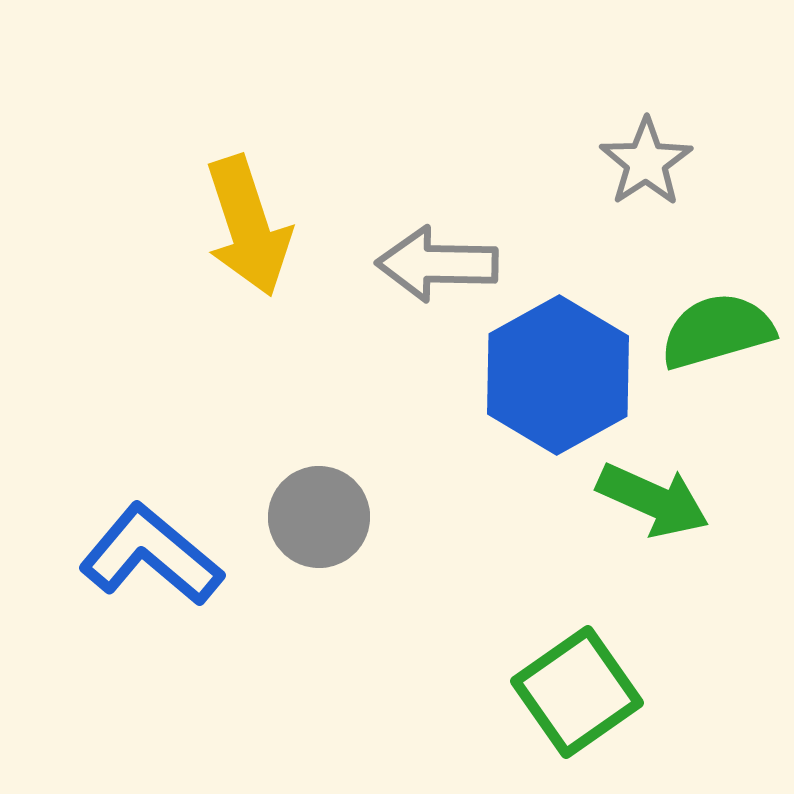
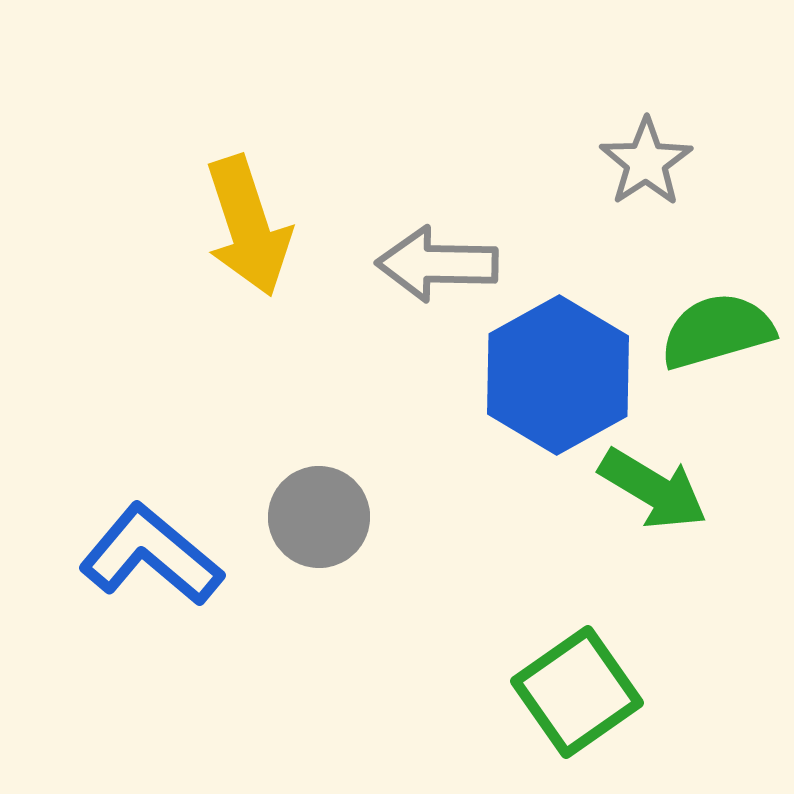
green arrow: moved 11 px up; rotated 7 degrees clockwise
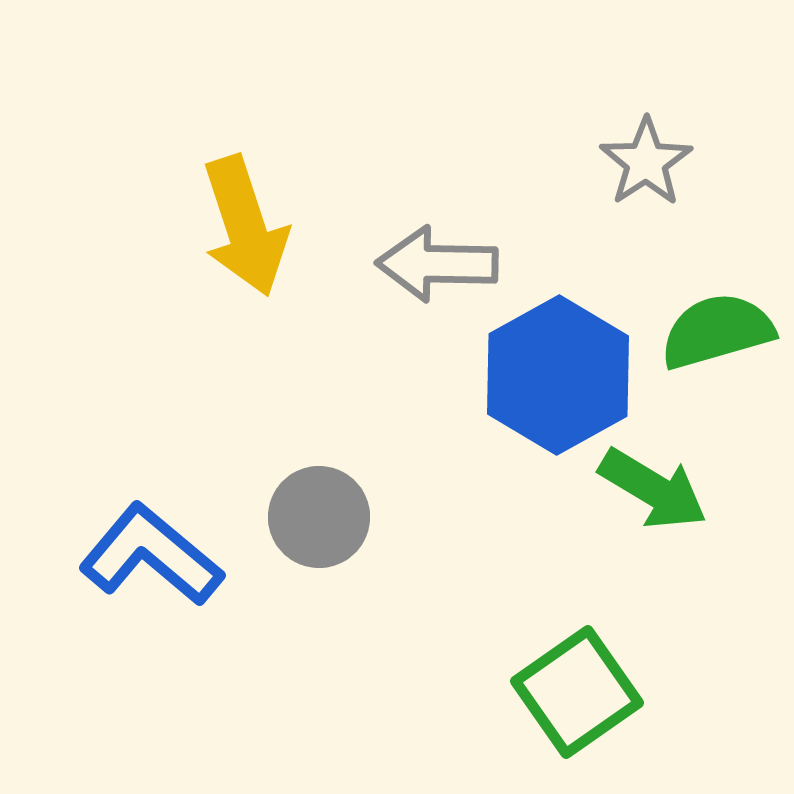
yellow arrow: moved 3 px left
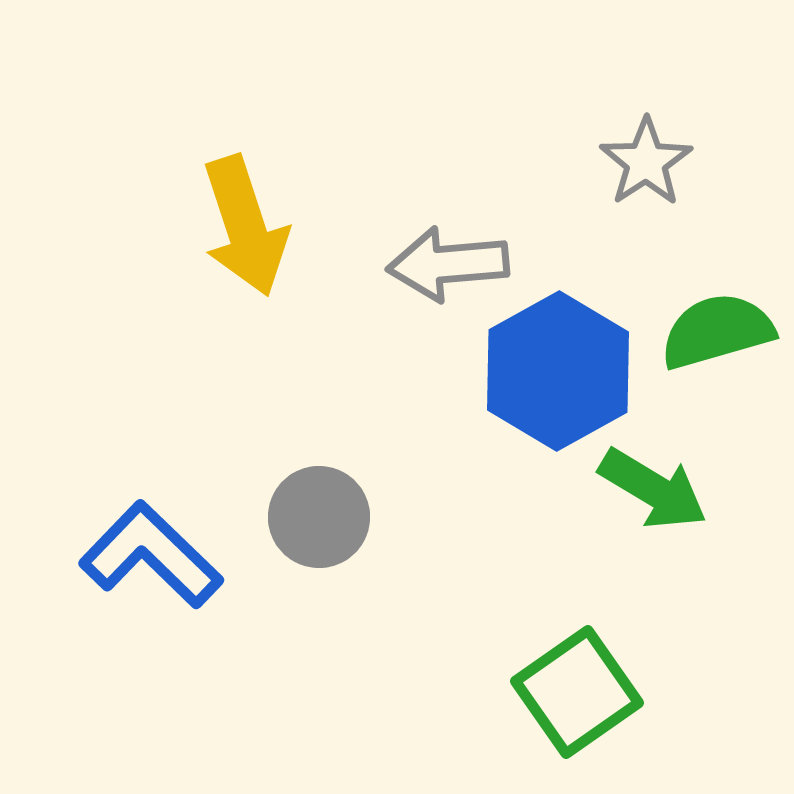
gray arrow: moved 11 px right; rotated 6 degrees counterclockwise
blue hexagon: moved 4 px up
blue L-shape: rotated 4 degrees clockwise
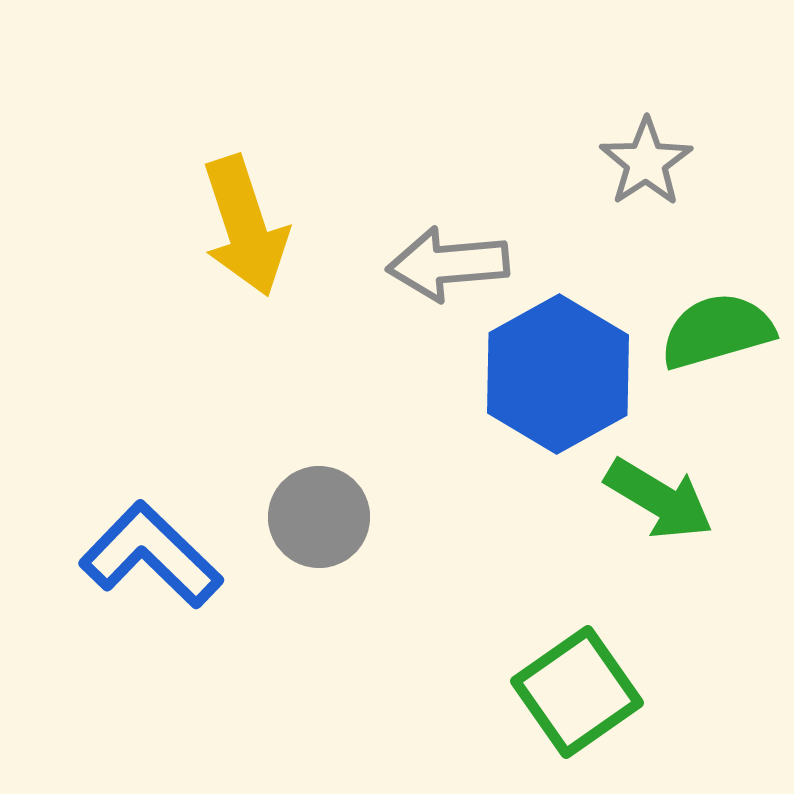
blue hexagon: moved 3 px down
green arrow: moved 6 px right, 10 px down
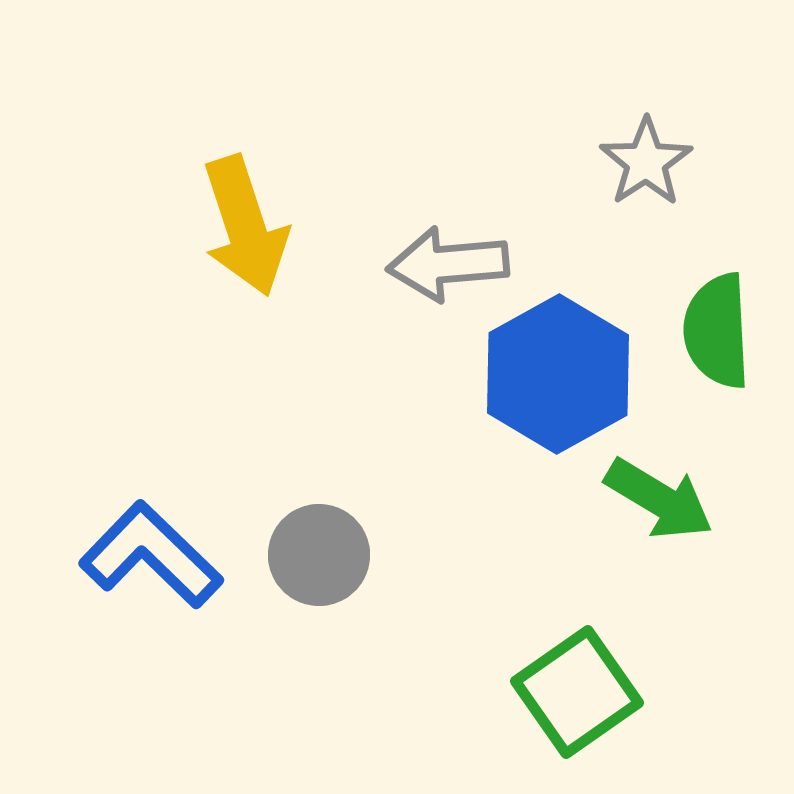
green semicircle: rotated 77 degrees counterclockwise
gray circle: moved 38 px down
